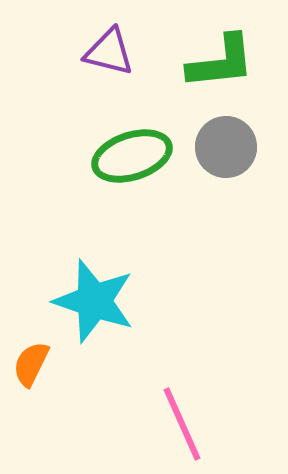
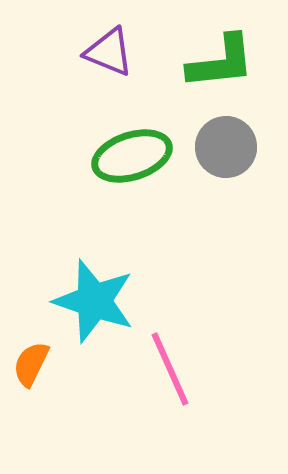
purple triangle: rotated 8 degrees clockwise
pink line: moved 12 px left, 55 px up
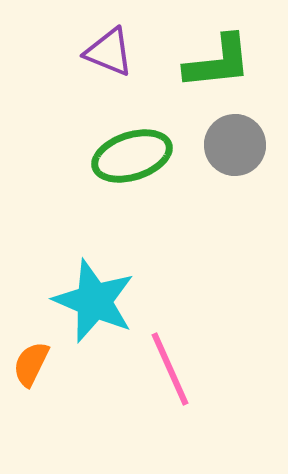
green L-shape: moved 3 px left
gray circle: moved 9 px right, 2 px up
cyan star: rotated 4 degrees clockwise
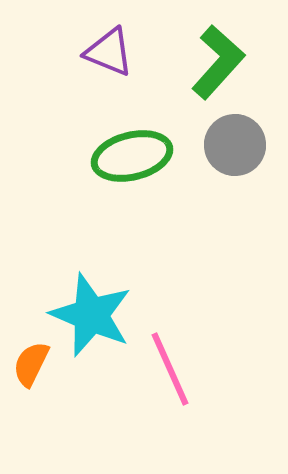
green L-shape: rotated 42 degrees counterclockwise
green ellipse: rotated 4 degrees clockwise
cyan star: moved 3 px left, 14 px down
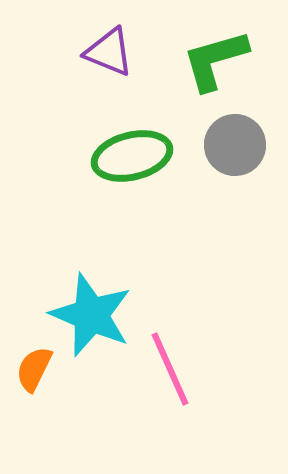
green L-shape: moved 3 px left, 2 px up; rotated 148 degrees counterclockwise
orange semicircle: moved 3 px right, 5 px down
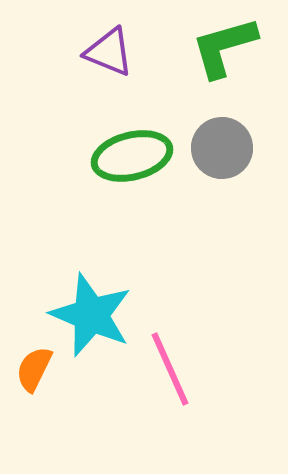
green L-shape: moved 9 px right, 13 px up
gray circle: moved 13 px left, 3 px down
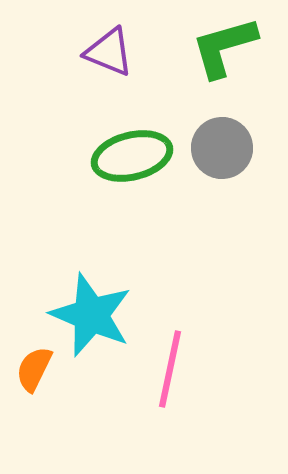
pink line: rotated 36 degrees clockwise
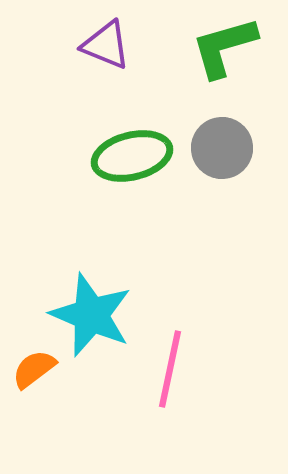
purple triangle: moved 3 px left, 7 px up
orange semicircle: rotated 27 degrees clockwise
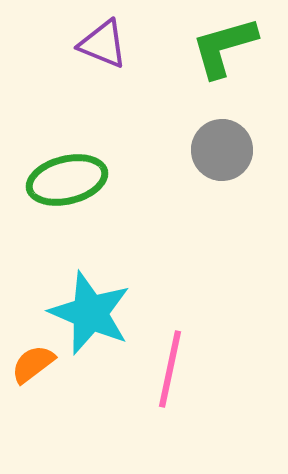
purple triangle: moved 3 px left, 1 px up
gray circle: moved 2 px down
green ellipse: moved 65 px left, 24 px down
cyan star: moved 1 px left, 2 px up
orange semicircle: moved 1 px left, 5 px up
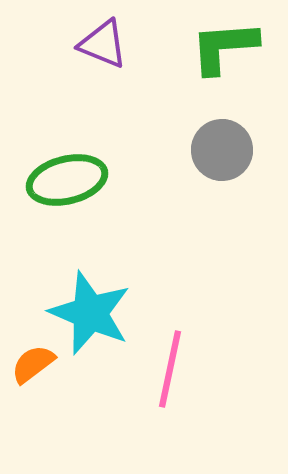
green L-shape: rotated 12 degrees clockwise
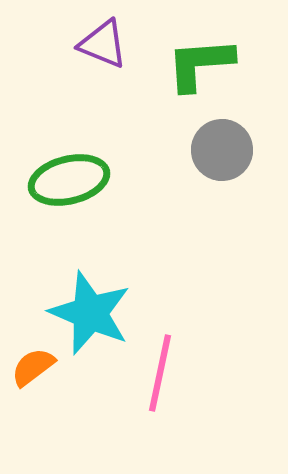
green L-shape: moved 24 px left, 17 px down
green ellipse: moved 2 px right
orange semicircle: moved 3 px down
pink line: moved 10 px left, 4 px down
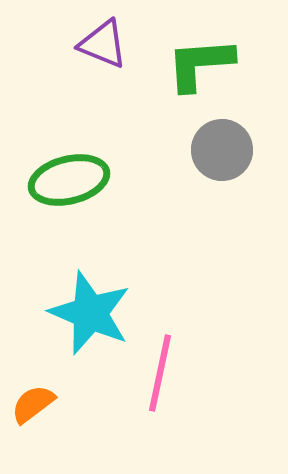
orange semicircle: moved 37 px down
